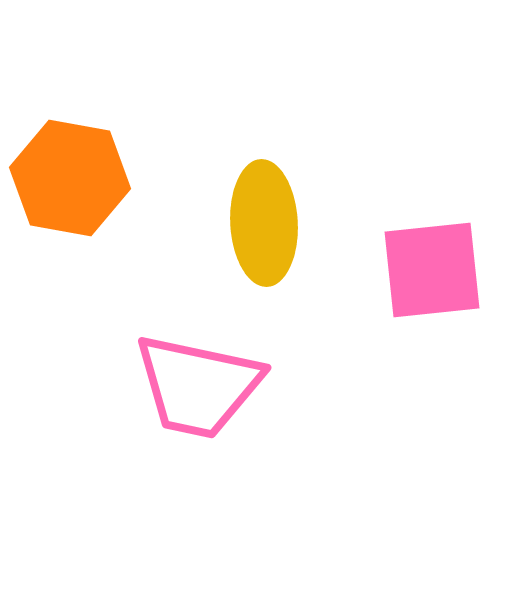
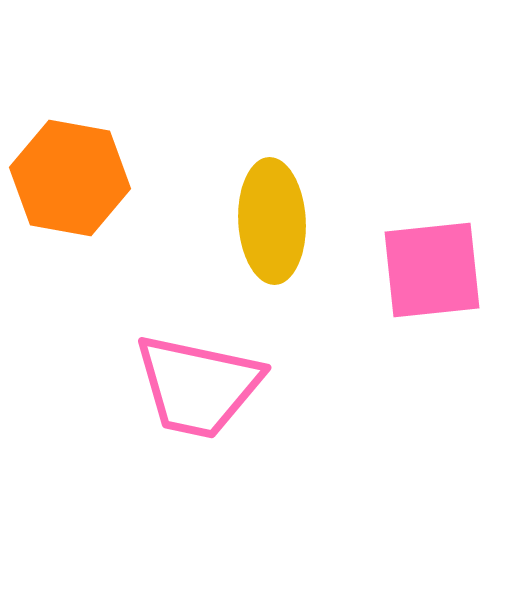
yellow ellipse: moved 8 px right, 2 px up
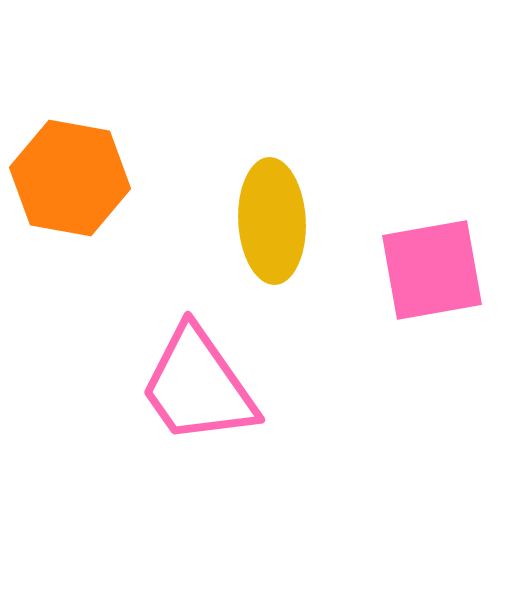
pink square: rotated 4 degrees counterclockwise
pink trapezoid: rotated 43 degrees clockwise
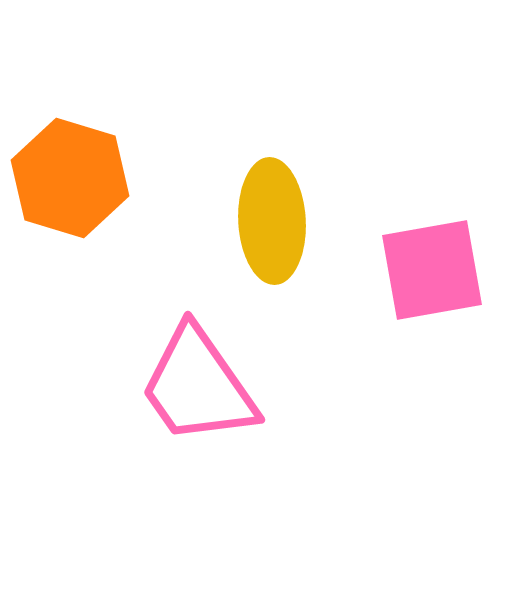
orange hexagon: rotated 7 degrees clockwise
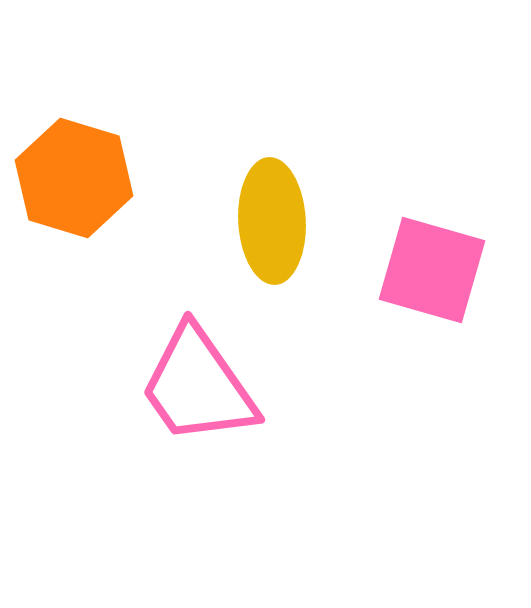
orange hexagon: moved 4 px right
pink square: rotated 26 degrees clockwise
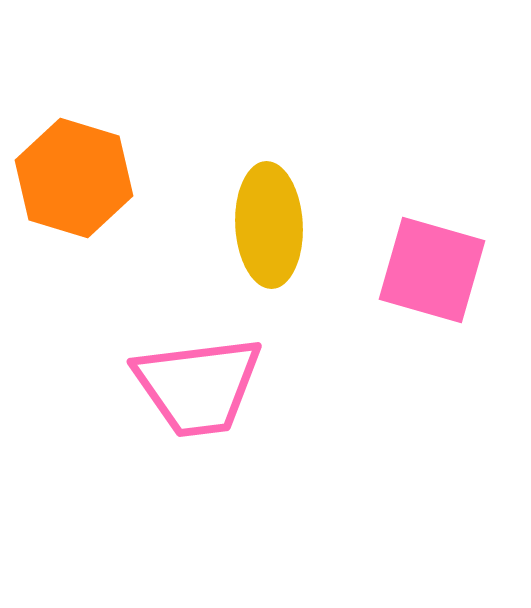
yellow ellipse: moved 3 px left, 4 px down
pink trapezoid: rotated 62 degrees counterclockwise
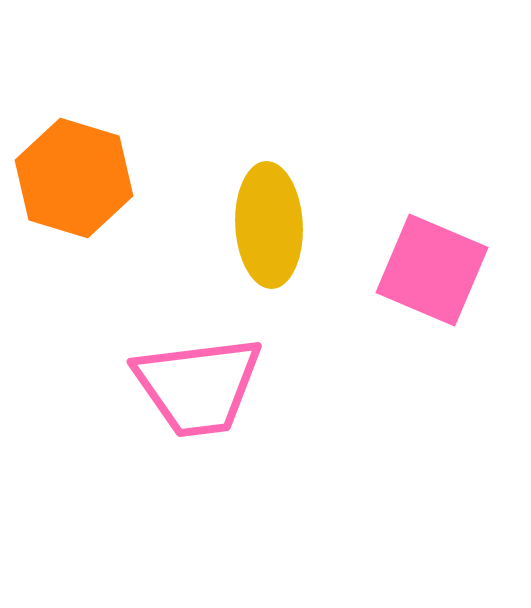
pink square: rotated 7 degrees clockwise
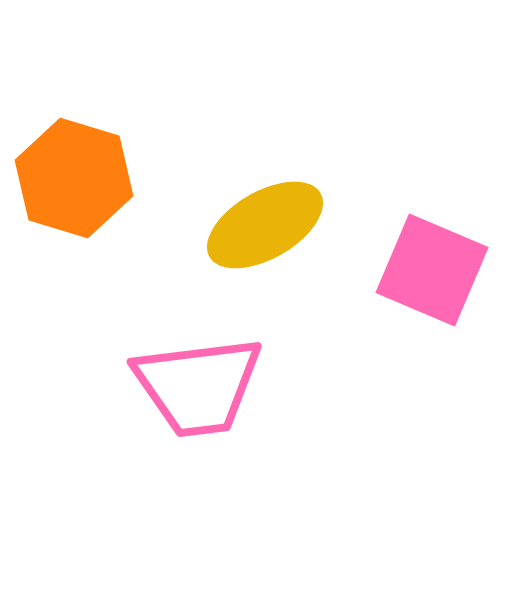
yellow ellipse: moved 4 px left; rotated 63 degrees clockwise
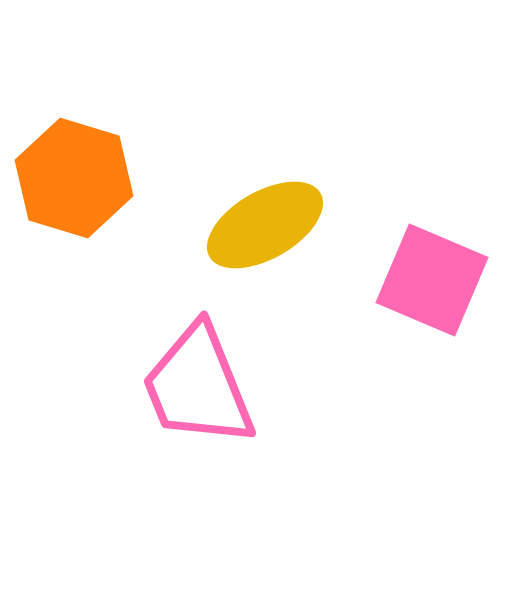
pink square: moved 10 px down
pink trapezoid: rotated 75 degrees clockwise
